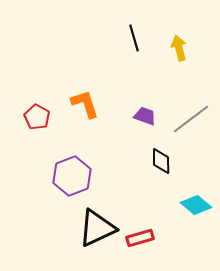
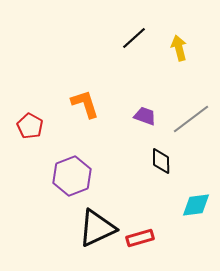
black line: rotated 64 degrees clockwise
red pentagon: moved 7 px left, 9 px down
cyan diamond: rotated 48 degrees counterclockwise
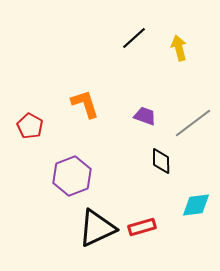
gray line: moved 2 px right, 4 px down
red rectangle: moved 2 px right, 11 px up
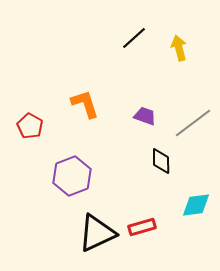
black triangle: moved 5 px down
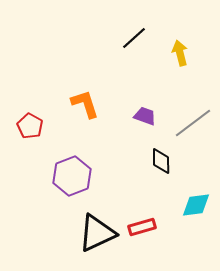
yellow arrow: moved 1 px right, 5 px down
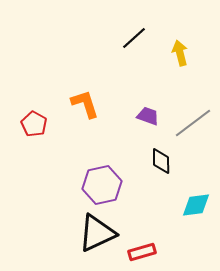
purple trapezoid: moved 3 px right
red pentagon: moved 4 px right, 2 px up
purple hexagon: moved 30 px right, 9 px down; rotated 9 degrees clockwise
red rectangle: moved 25 px down
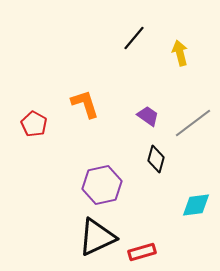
black line: rotated 8 degrees counterclockwise
purple trapezoid: rotated 15 degrees clockwise
black diamond: moved 5 px left, 2 px up; rotated 16 degrees clockwise
black triangle: moved 4 px down
